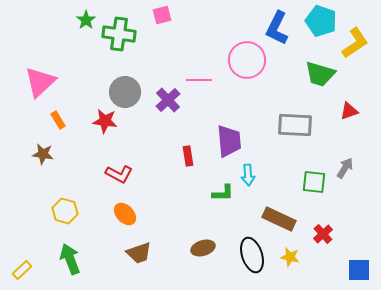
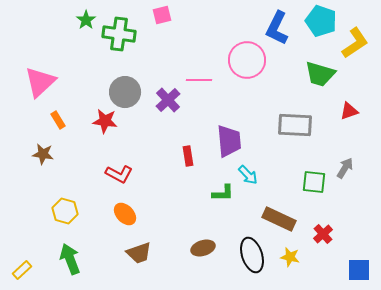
cyan arrow: rotated 40 degrees counterclockwise
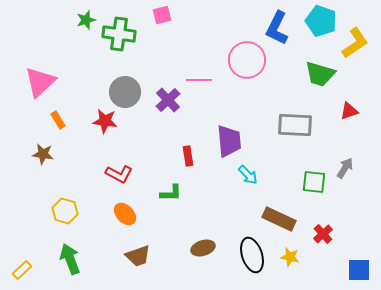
green star: rotated 18 degrees clockwise
green L-shape: moved 52 px left
brown trapezoid: moved 1 px left, 3 px down
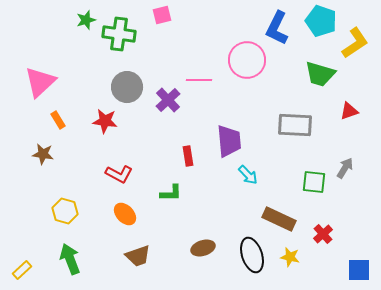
gray circle: moved 2 px right, 5 px up
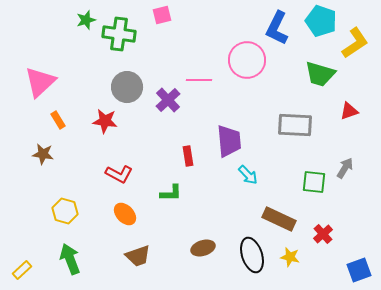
blue square: rotated 20 degrees counterclockwise
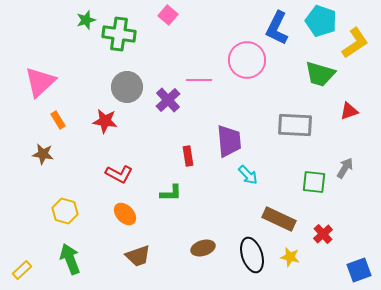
pink square: moved 6 px right; rotated 36 degrees counterclockwise
